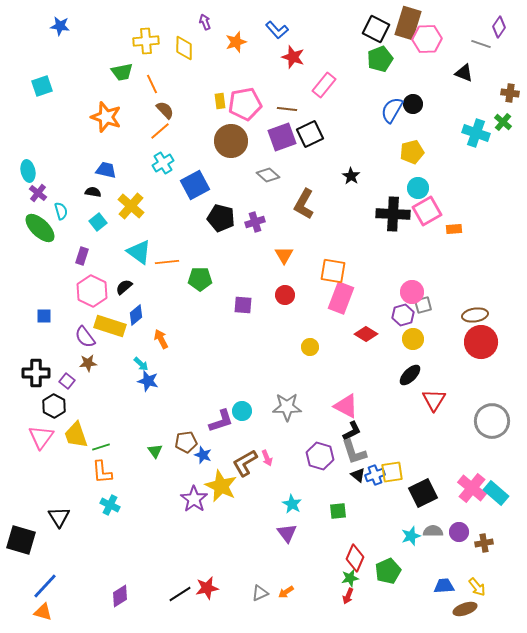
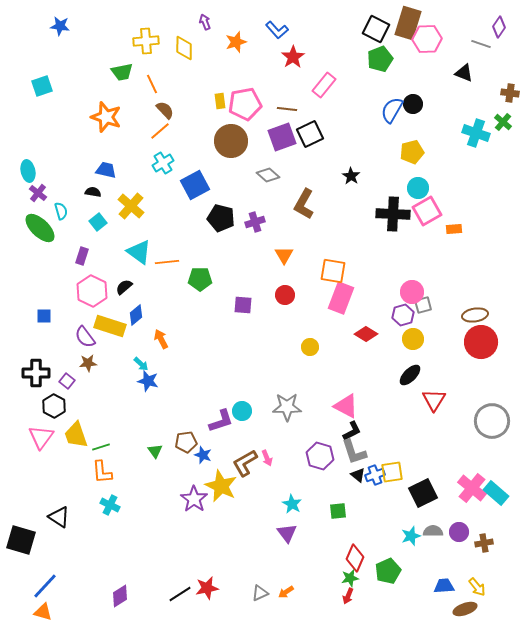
red star at (293, 57): rotated 20 degrees clockwise
black triangle at (59, 517): rotated 25 degrees counterclockwise
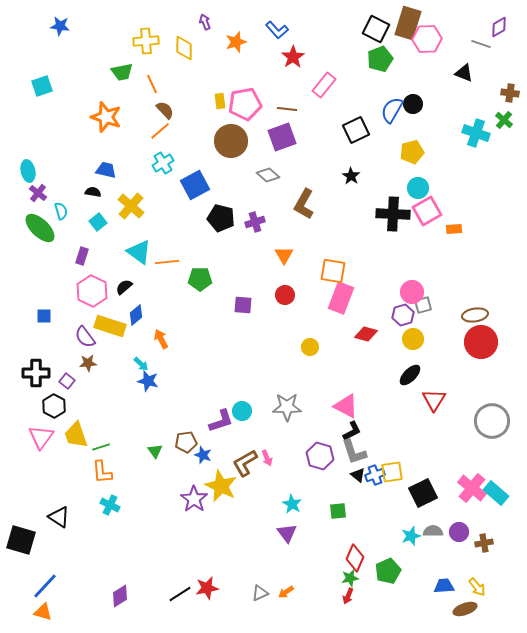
purple diamond at (499, 27): rotated 25 degrees clockwise
green cross at (503, 122): moved 1 px right, 2 px up
black square at (310, 134): moved 46 px right, 4 px up
red diamond at (366, 334): rotated 15 degrees counterclockwise
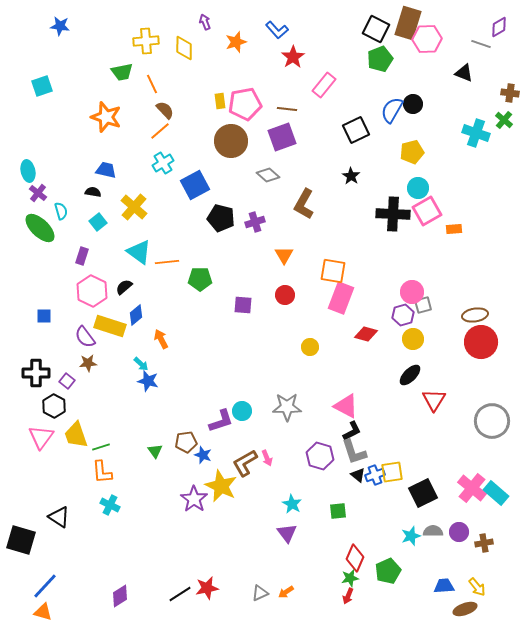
yellow cross at (131, 206): moved 3 px right, 1 px down
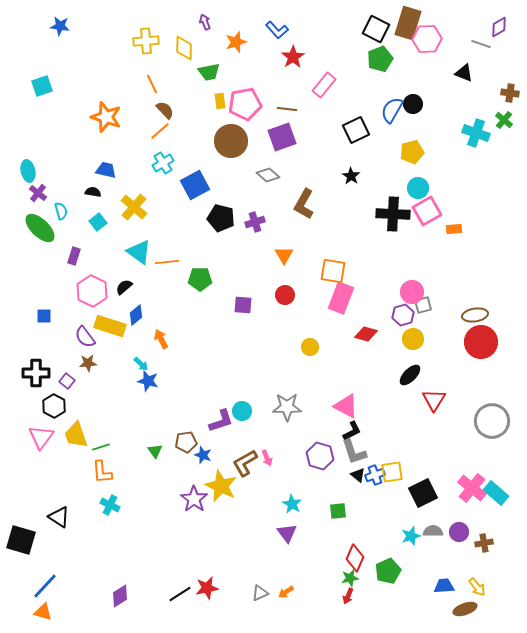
green trapezoid at (122, 72): moved 87 px right
purple rectangle at (82, 256): moved 8 px left
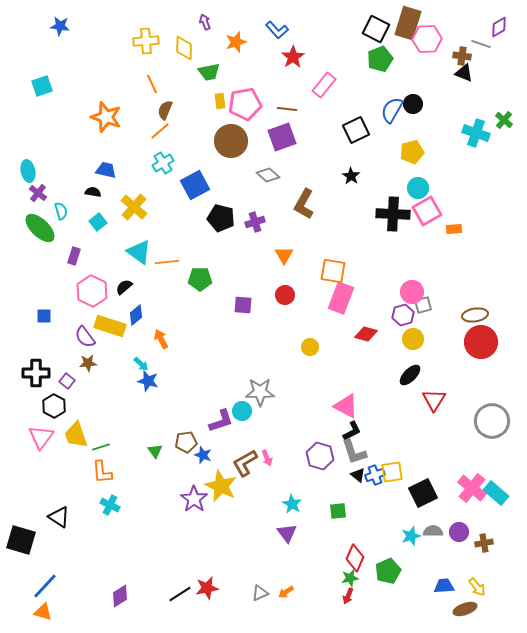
brown cross at (510, 93): moved 48 px left, 37 px up
brown semicircle at (165, 110): rotated 114 degrees counterclockwise
gray star at (287, 407): moved 27 px left, 15 px up
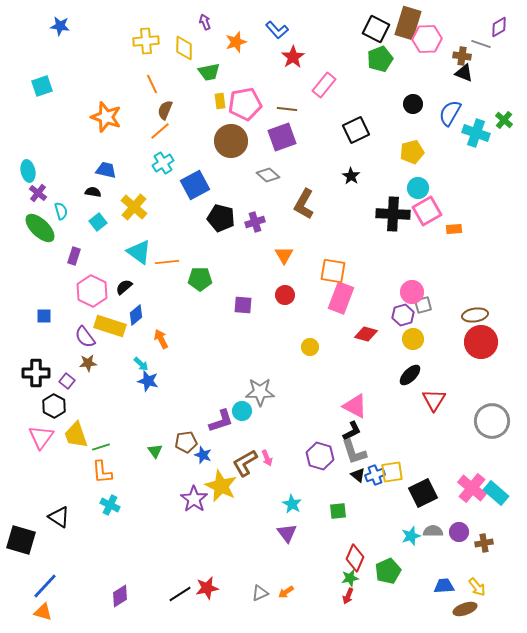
blue semicircle at (392, 110): moved 58 px right, 3 px down
pink triangle at (346, 406): moved 9 px right
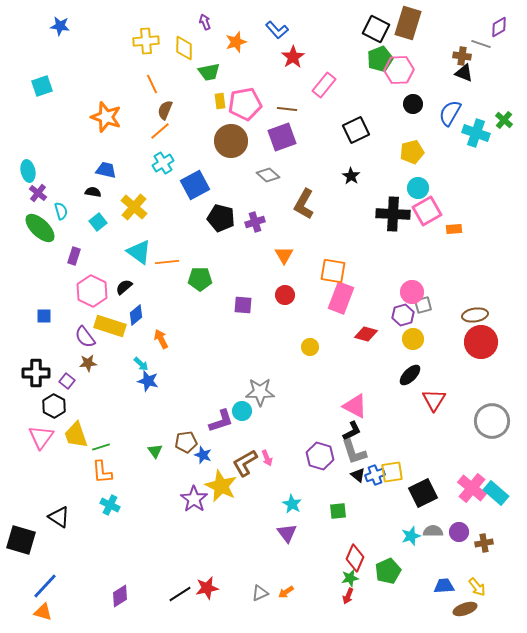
pink hexagon at (427, 39): moved 28 px left, 31 px down
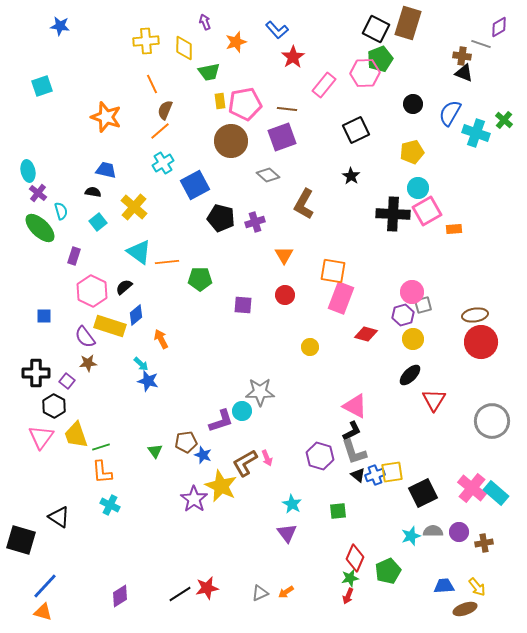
pink hexagon at (399, 70): moved 34 px left, 3 px down
